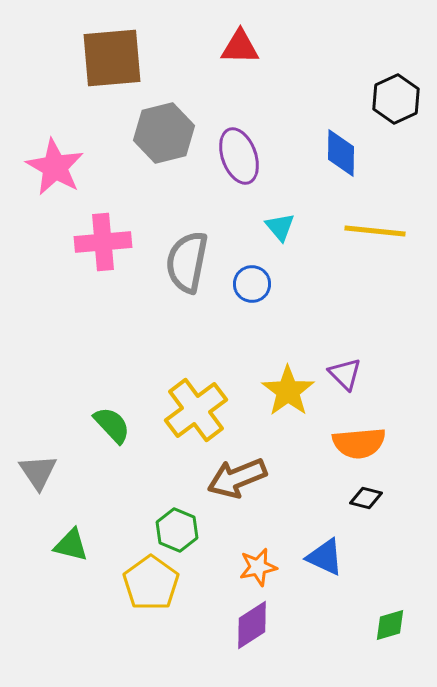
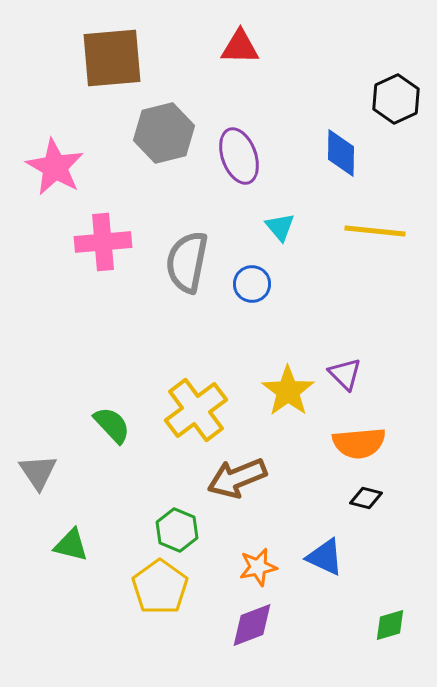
yellow pentagon: moved 9 px right, 4 px down
purple diamond: rotated 12 degrees clockwise
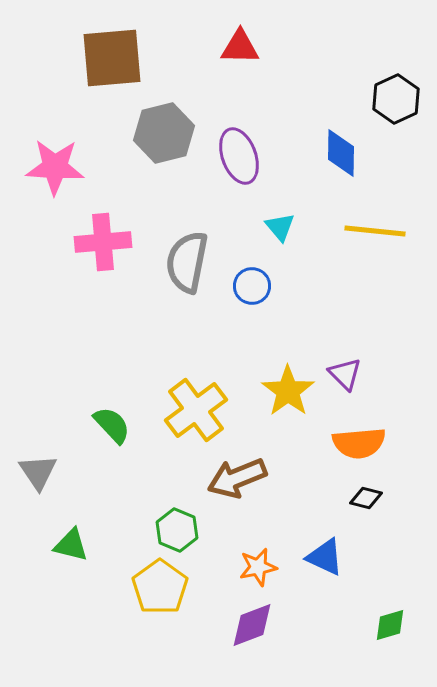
pink star: rotated 26 degrees counterclockwise
blue circle: moved 2 px down
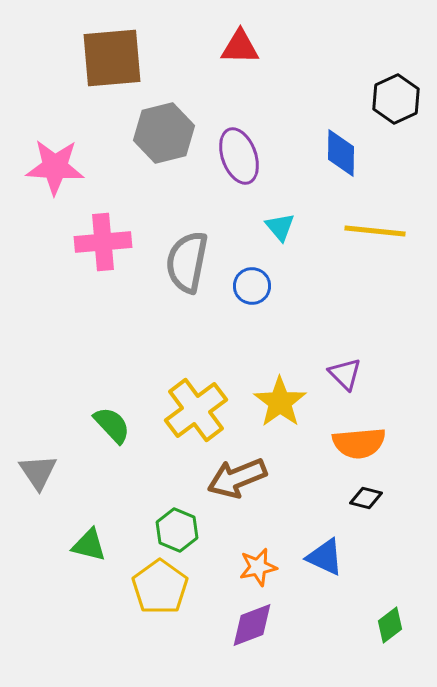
yellow star: moved 8 px left, 11 px down
green triangle: moved 18 px right
green diamond: rotated 21 degrees counterclockwise
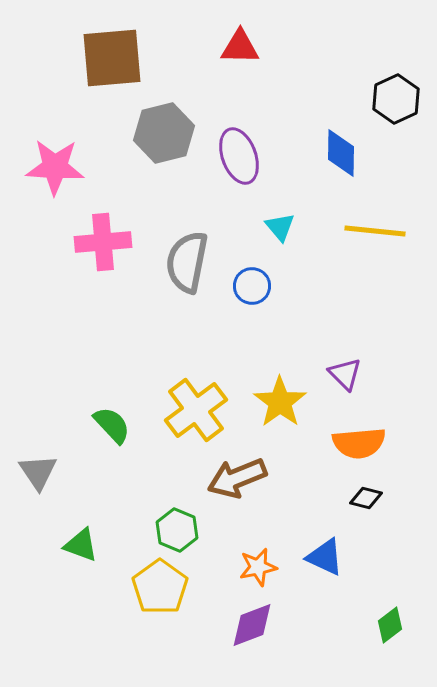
green triangle: moved 8 px left; rotated 6 degrees clockwise
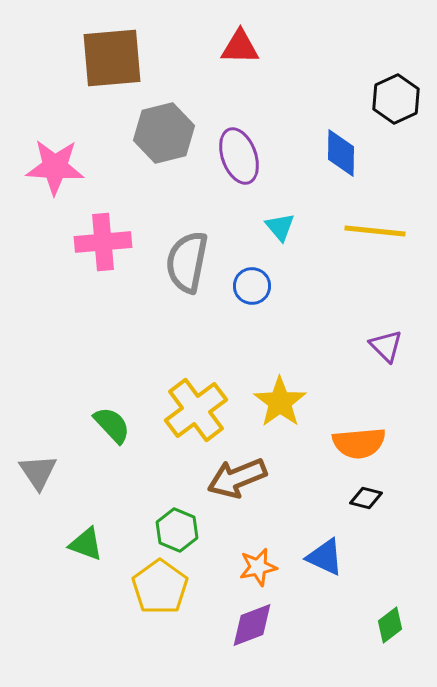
purple triangle: moved 41 px right, 28 px up
green triangle: moved 5 px right, 1 px up
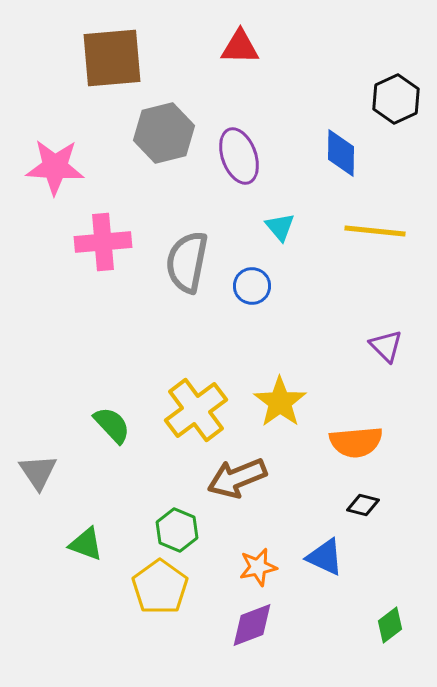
orange semicircle: moved 3 px left, 1 px up
black diamond: moved 3 px left, 7 px down
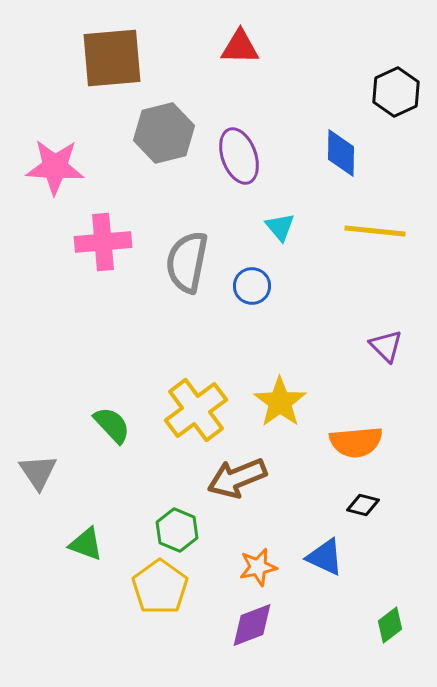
black hexagon: moved 7 px up
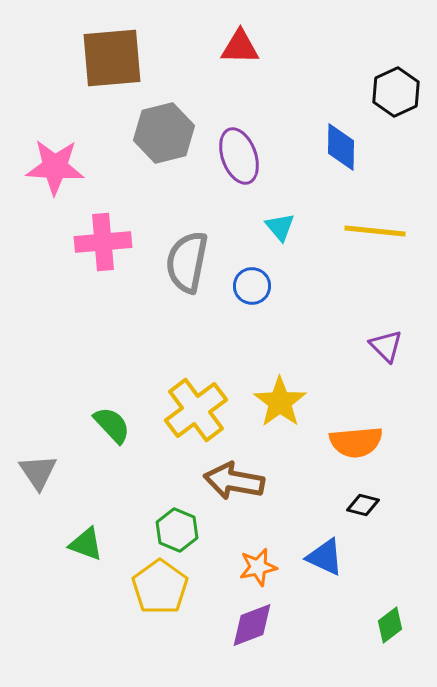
blue diamond: moved 6 px up
brown arrow: moved 3 px left, 3 px down; rotated 32 degrees clockwise
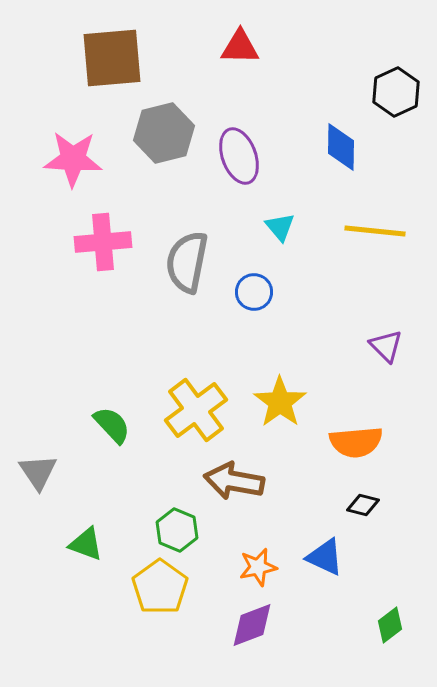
pink star: moved 18 px right, 8 px up
blue circle: moved 2 px right, 6 px down
